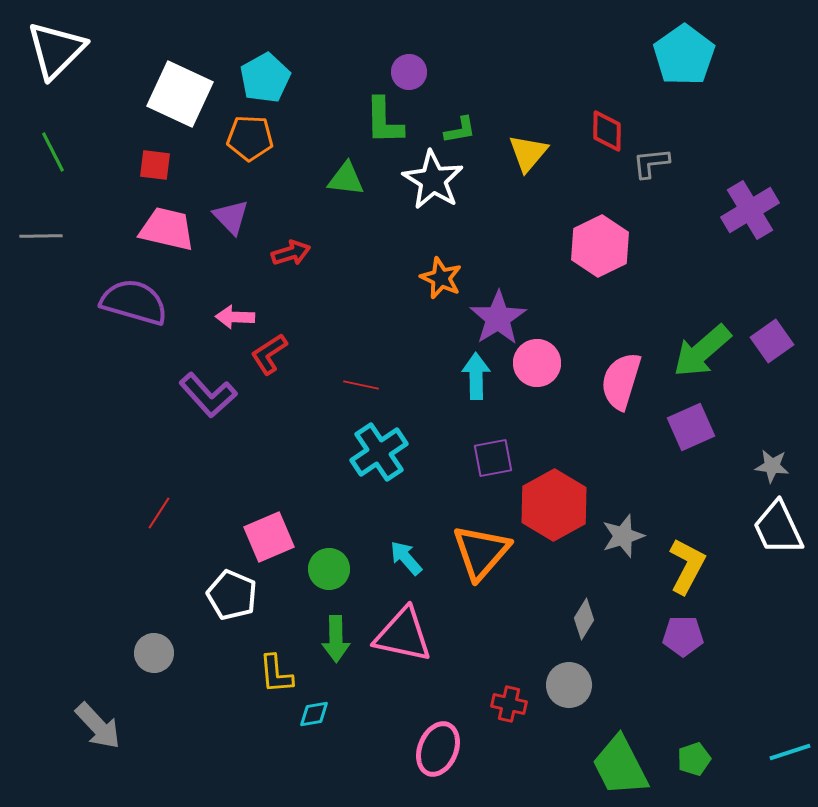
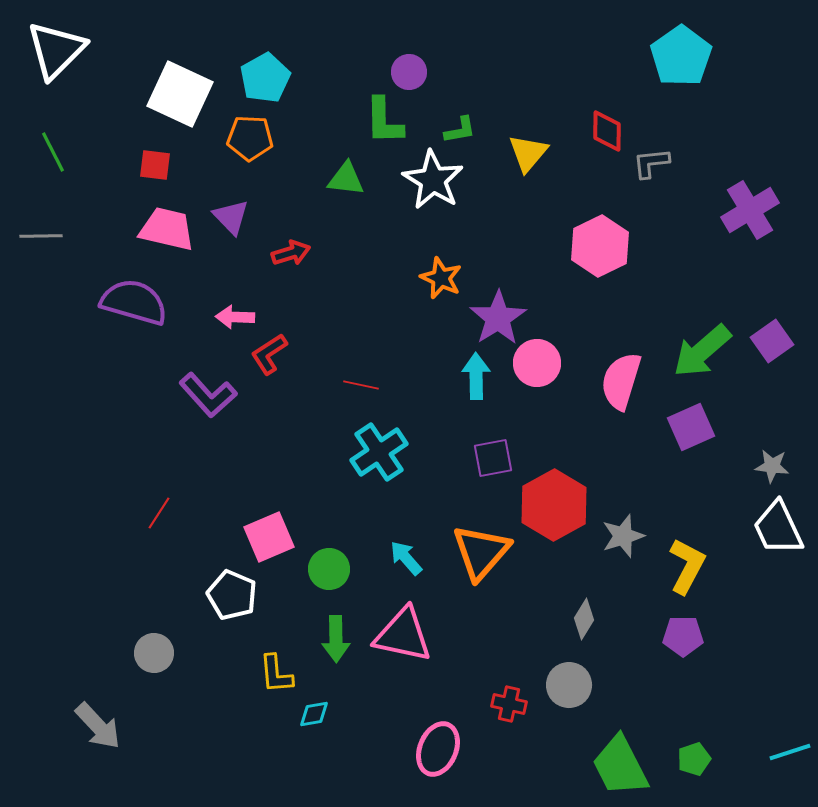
cyan pentagon at (684, 55): moved 3 px left, 1 px down
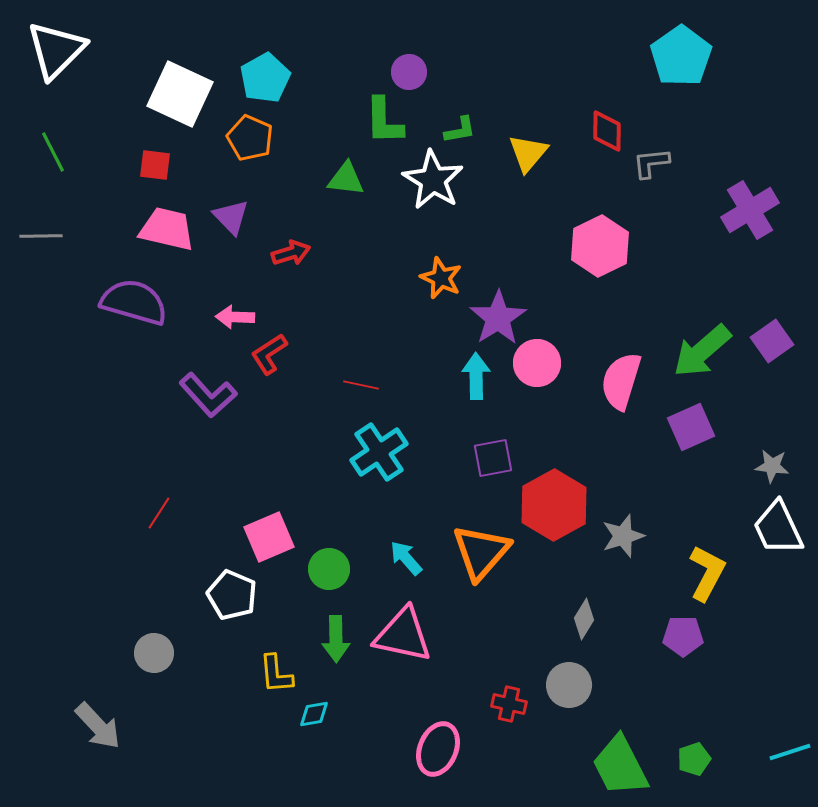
orange pentagon at (250, 138): rotated 21 degrees clockwise
yellow L-shape at (687, 566): moved 20 px right, 7 px down
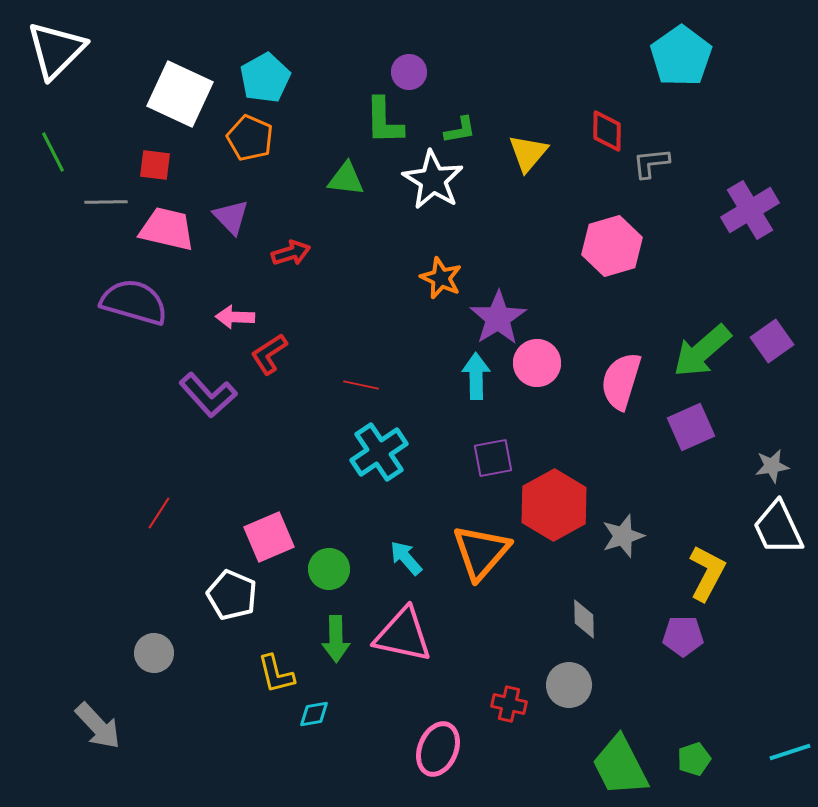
gray line at (41, 236): moved 65 px right, 34 px up
pink hexagon at (600, 246): moved 12 px right; rotated 10 degrees clockwise
gray star at (772, 466): rotated 16 degrees counterclockwise
gray diamond at (584, 619): rotated 33 degrees counterclockwise
yellow L-shape at (276, 674): rotated 9 degrees counterclockwise
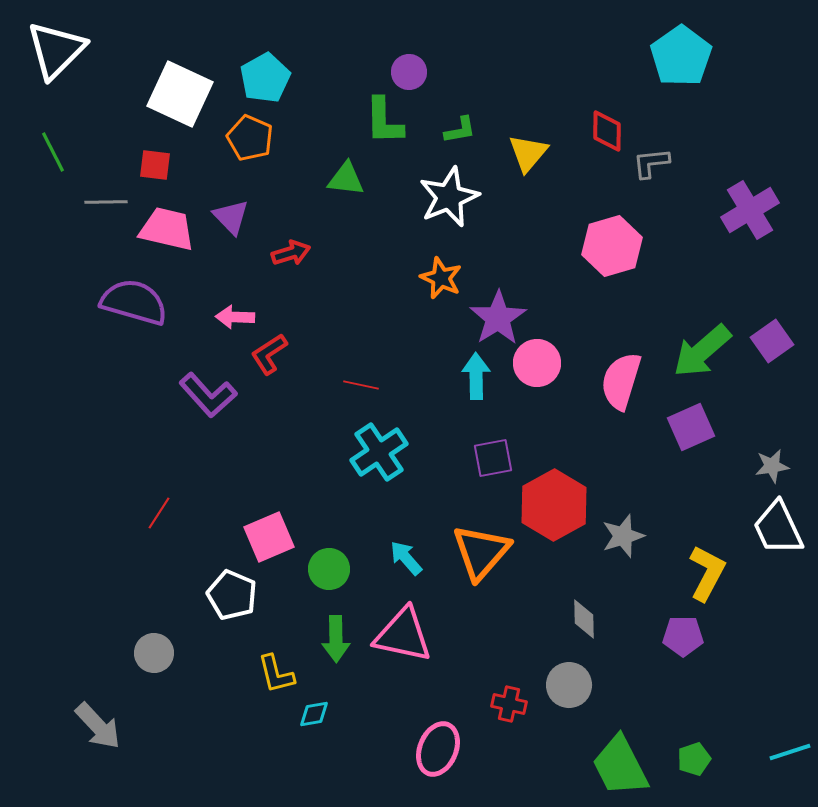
white star at (433, 180): moved 16 px right, 17 px down; rotated 18 degrees clockwise
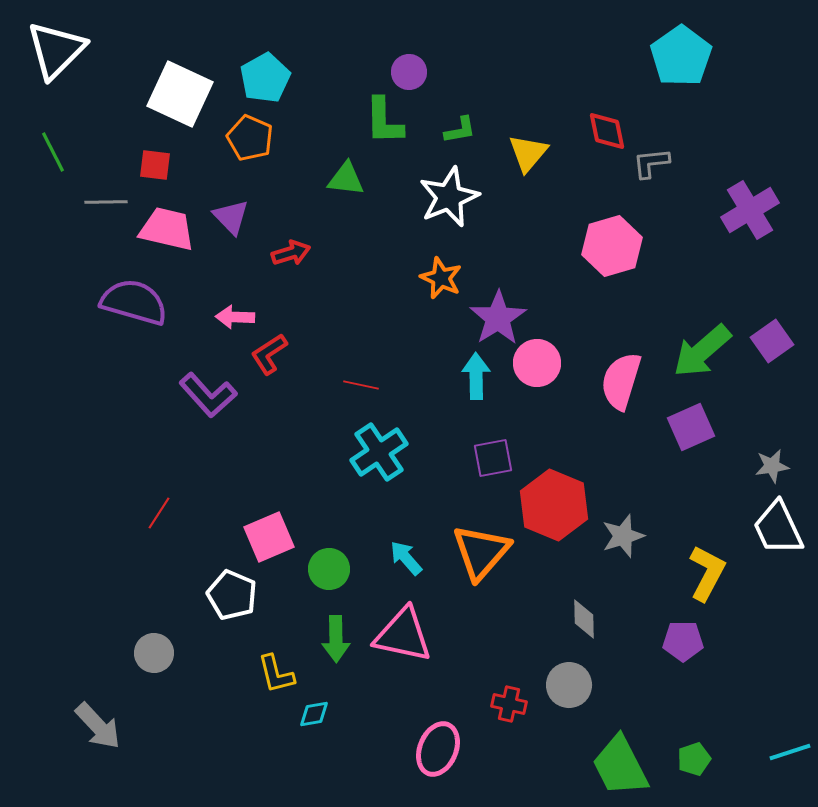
red diamond at (607, 131): rotated 12 degrees counterclockwise
red hexagon at (554, 505): rotated 8 degrees counterclockwise
purple pentagon at (683, 636): moved 5 px down
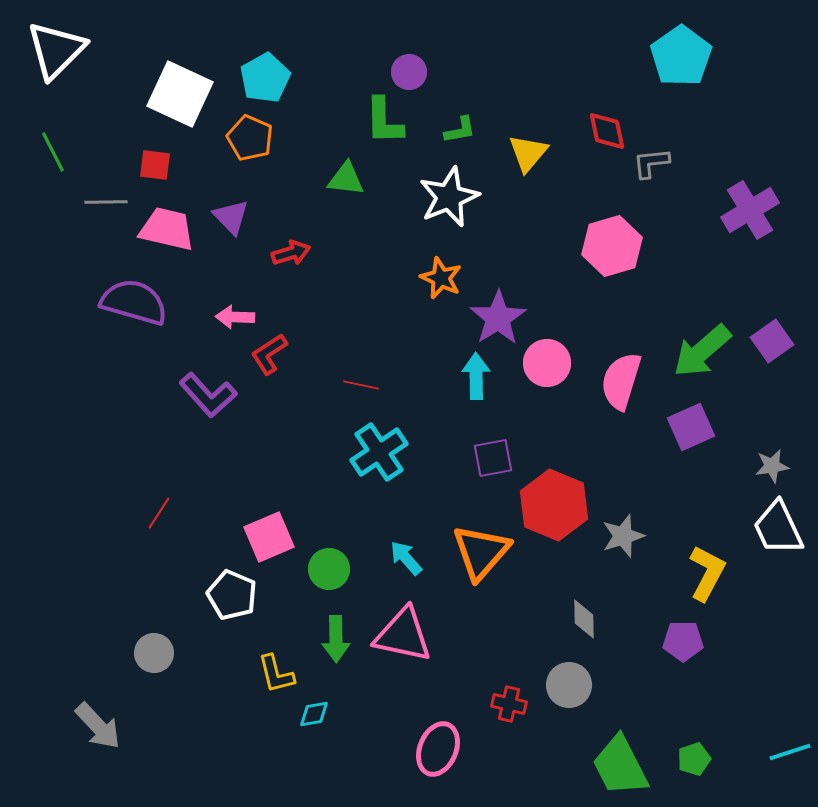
pink circle at (537, 363): moved 10 px right
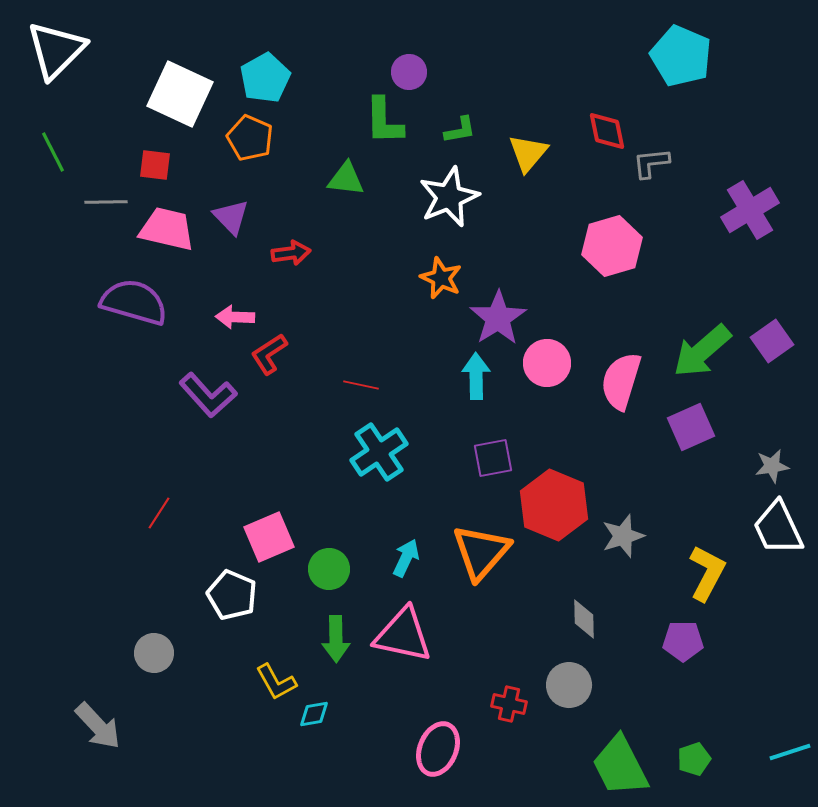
cyan pentagon at (681, 56): rotated 14 degrees counterclockwise
red arrow at (291, 253): rotated 9 degrees clockwise
cyan arrow at (406, 558): rotated 66 degrees clockwise
yellow L-shape at (276, 674): moved 8 px down; rotated 15 degrees counterclockwise
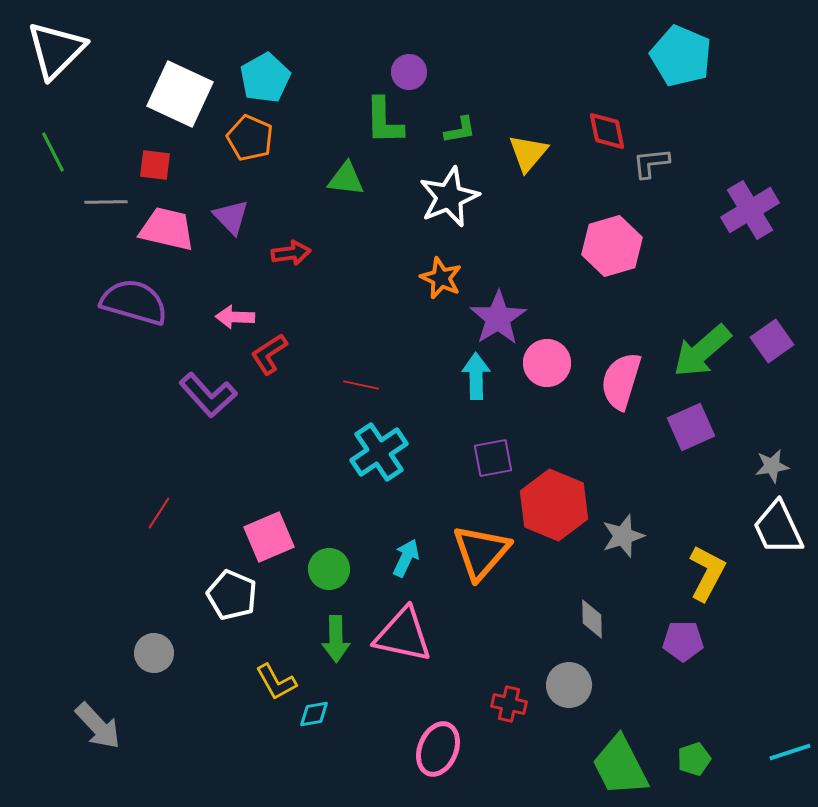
gray diamond at (584, 619): moved 8 px right
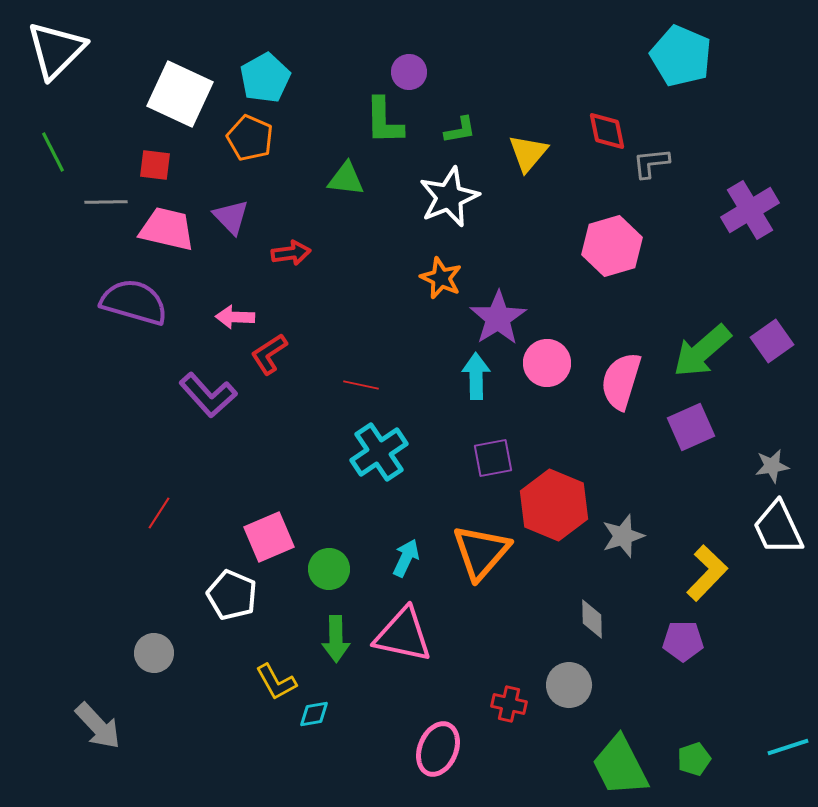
yellow L-shape at (707, 573): rotated 16 degrees clockwise
cyan line at (790, 752): moved 2 px left, 5 px up
